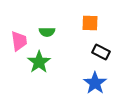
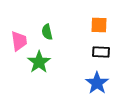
orange square: moved 9 px right, 2 px down
green semicircle: rotated 77 degrees clockwise
black rectangle: rotated 24 degrees counterclockwise
blue star: moved 2 px right
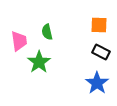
black rectangle: rotated 24 degrees clockwise
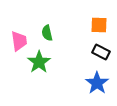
green semicircle: moved 1 px down
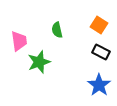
orange square: rotated 30 degrees clockwise
green semicircle: moved 10 px right, 3 px up
green star: rotated 15 degrees clockwise
blue star: moved 2 px right, 2 px down
